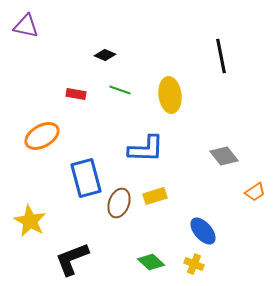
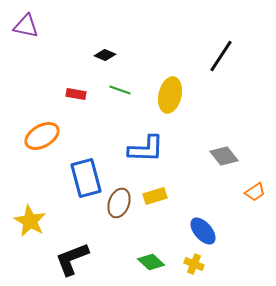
black line: rotated 44 degrees clockwise
yellow ellipse: rotated 20 degrees clockwise
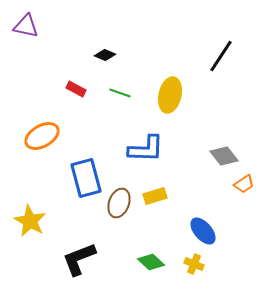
green line: moved 3 px down
red rectangle: moved 5 px up; rotated 18 degrees clockwise
orange trapezoid: moved 11 px left, 8 px up
black L-shape: moved 7 px right
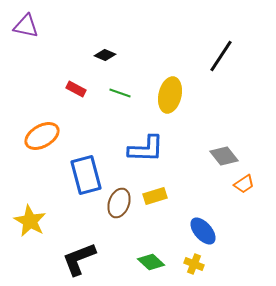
blue rectangle: moved 3 px up
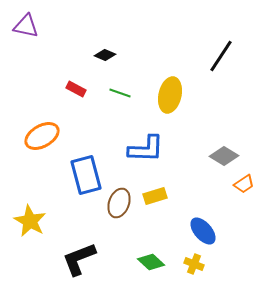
gray diamond: rotated 20 degrees counterclockwise
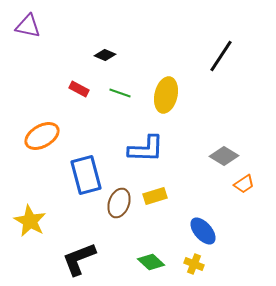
purple triangle: moved 2 px right
red rectangle: moved 3 px right
yellow ellipse: moved 4 px left
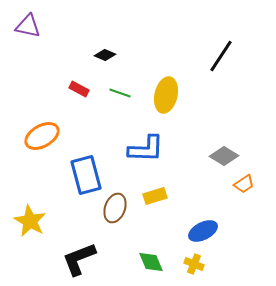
brown ellipse: moved 4 px left, 5 px down
blue ellipse: rotated 76 degrees counterclockwise
green diamond: rotated 24 degrees clockwise
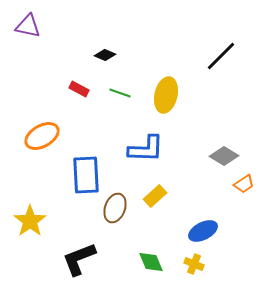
black line: rotated 12 degrees clockwise
blue rectangle: rotated 12 degrees clockwise
yellow rectangle: rotated 25 degrees counterclockwise
yellow star: rotated 8 degrees clockwise
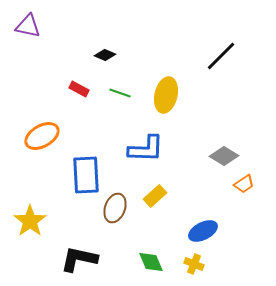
black L-shape: rotated 33 degrees clockwise
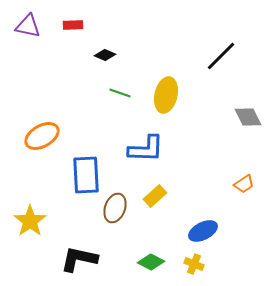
red rectangle: moved 6 px left, 64 px up; rotated 30 degrees counterclockwise
gray diamond: moved 24 px right, 39 px up; rotated 32 degrees clockwise
green diamond: rotated 40 degrees counterclockwise
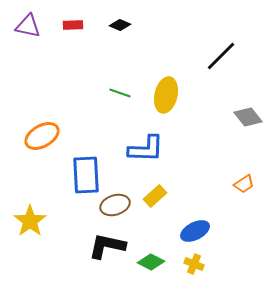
black diamond: moved 15 px right, 30 px up
gray diamond: rotated 12 degrees counterclockwise
brown ellipse: moved 3 px up; rotated 52 degrees clockwise
blue ellipse: moved 8 px left
black L-shape: moved 28 px right, 13 px up
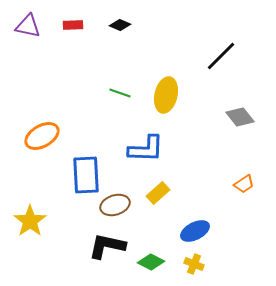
gray diamond: moved 8 px left
yellow rectangle: moved 3 px right, 3 px up
